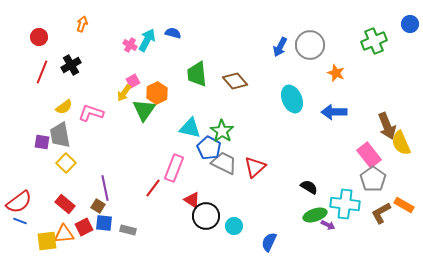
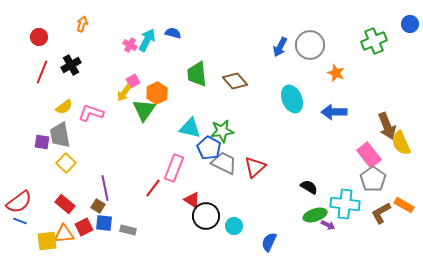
green star at (222, 131): rotated 30 degrees clockwise
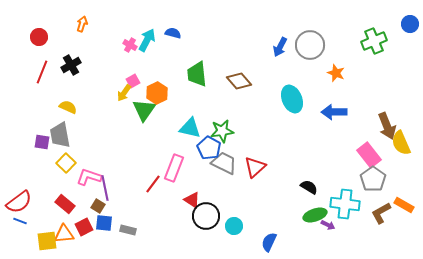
brown diamond at (235, 81): moved 4 px right
yellow semicircle at (64, 107): moved 4 px right; rotated 120 degrees counterclockwise
pink L-shape at (91, 113): moved 2 px left, 64 px down
red line at (153, 188): moved 4 px up
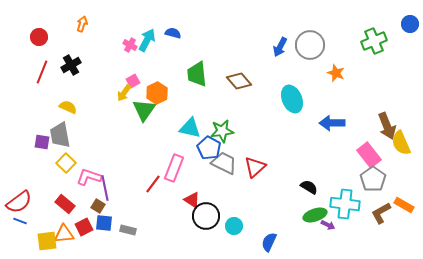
blue arrow at (334, 112): moved 2 px left, 11 px down
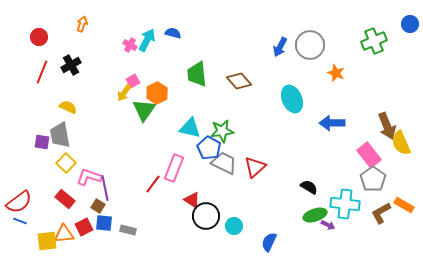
red rectangle at (65, 204): moved 5 px up
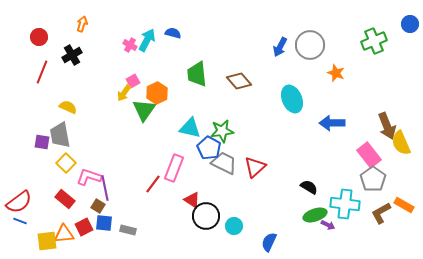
black cross at (71, 65): moved 1 px right, 10 px up
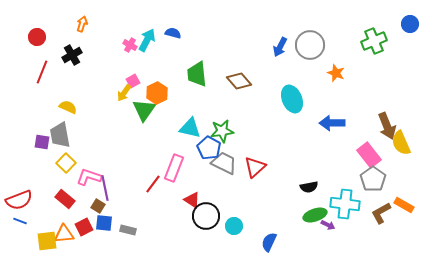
red circle at (39, 37): moved 2 px left
black semicircle at (309, 187): rotated 138 degrees clockwise
red semicircle at (19, 202): moved 2 px up; rotated 16 degrees clockwise
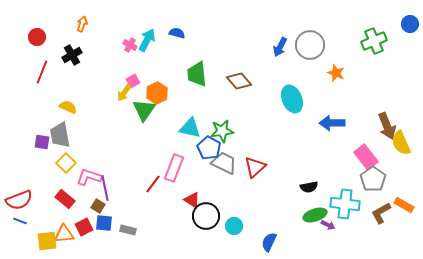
blue semicircle at (173, 33): moved 4 px right
pink rectangle at (369, 155): moved 3 px left, 2 px down
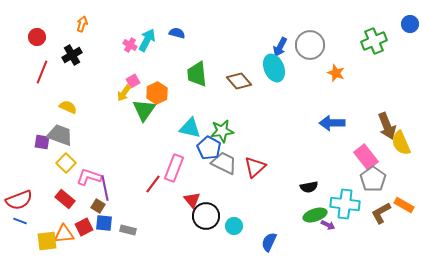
cyan ellipse at (292, 99): moved 18 px left, 31 px up
gray trapezoid at (60, 135): rotated 120 degrees clockwise
red triangle at (192, 200): rotated 18 degrees clockwise
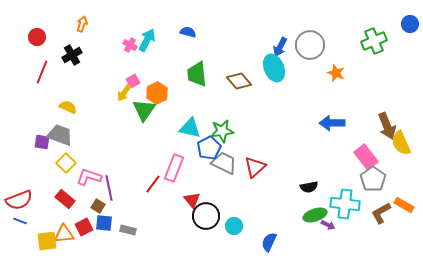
blue semicircle at (177, 33): moved 11 px right, 1 px up
blue pentagon at (209, 148): rotated 15 degrees clockwise
purple line at (105, 188): moved 4 px right
